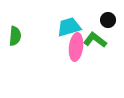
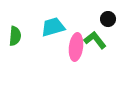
black circle: moved 1 px up
cyan trapezoid: moved 16 px left
green L-shape: rotated 15 degrees clockwise
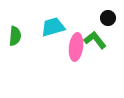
black circle: moved 1 px up
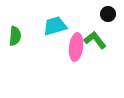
black circle: moved 4 px up
cyan trapezoid: moved 2 px right, 1 px up
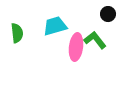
green semicircle: moved 2 px right, 3 px up; rotated 12 degrees counterclockwise
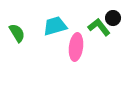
black circle: moved 5 px right, 4 px down
green semicircle: rotated 24 degrees counterclockwise
green L-shape: moved 4 px right, 13 px up
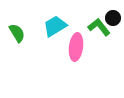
cyan trapezoid: rotated 15 degrees counterclockwise
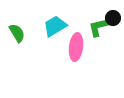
green L-shape: rotated 65 degrees counterclockwise
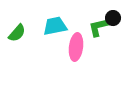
cyan trapezoid: rotated 20 degrees clockwise
green semicircle: rotated 72 degrees clockwise
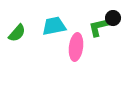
cyan trapezoid: moved 1 px left
